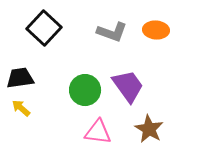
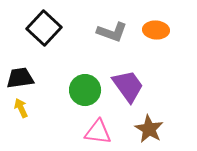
yellow arrow: rotated 24 degrees clockwise
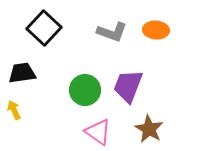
black trapezoid: moved 2 px right, 5 px up
purple trapezoid: rotated 123 degrees counterclockwise
yellow arrow: moved 7 px left, 2 px down
pink triangle: rotated 28 degrees clockwise
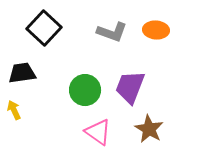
purple trapezoid: moved 2 px right, 1 px down
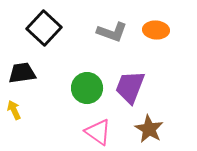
green circle: moved 2 px right, 2 px up
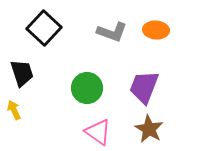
black trapezoid: rotated 80 degrees clockwise
purple trapezoid: moved 14 px right
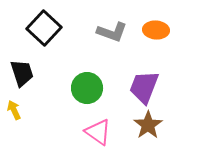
brown star: moved 1 px left, 4 px up; rotated 8 degrees clockwise
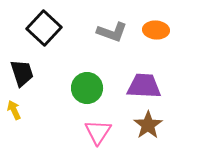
purple trapezoid: moved 1 px up; rotated 72 degrees clockwise
pink triangle: rotated 28 degrees clockwise
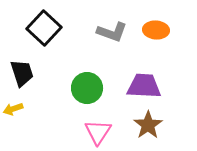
yellow arrow: moved 1 px left, 1 px up; rotated 84 degrees counterclockwise
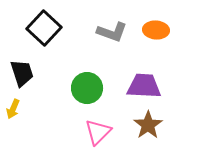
yellow arrow: rotated 48 degrees counterclockwise
pink triangle: rotated 12 degrees clockwise
